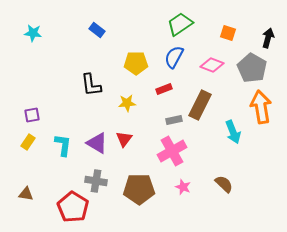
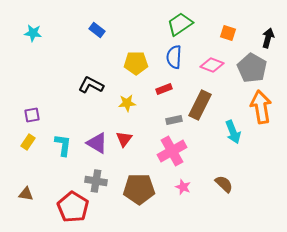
blue semicircle: rotated 25 degrees counterclockwise
black L-shape: rotated 125 degrees clockwise
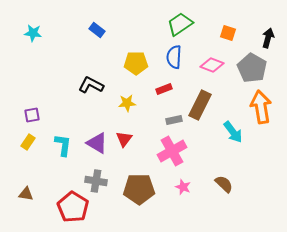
cyan arrow: rotated 15 degrees counterclockwise
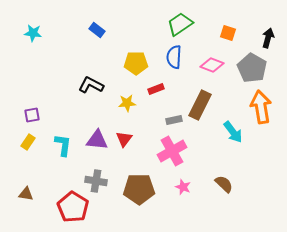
red rectangle: moved 8 px left
purple triangle: moved 3 px up; rotated 25 degrees counterclockwise
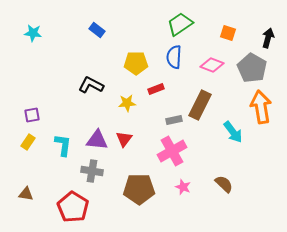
gray cross: moved 4 px left, 10 px up
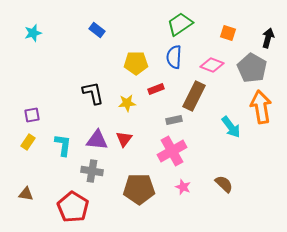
cyan star: rotated 24 degrees counterclockwise
black L-shape: moved 2 px right, 8 px down; rotated 50 degrees clockwise
brown rectangle: moved 6 px left, 9 px up
cyan arrow: moved 2 px left, 5 px up
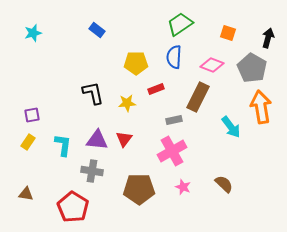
brown rectangle: moved 4 px right, 1 px down
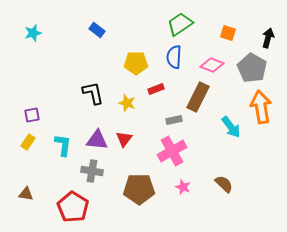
yellow star: rotated 24 degrees clockwise
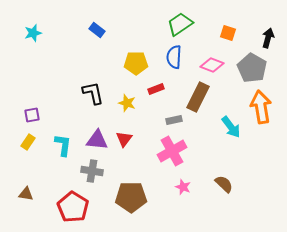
brown pentagon: moved 8 px left, 8 px down
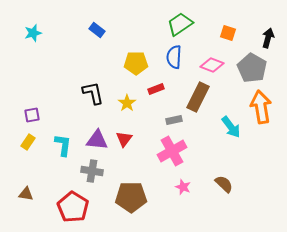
yellow star: rotated 18 degrees clockwise
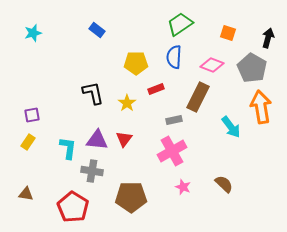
cyan L-shape: moved 5 px right, 3 px down
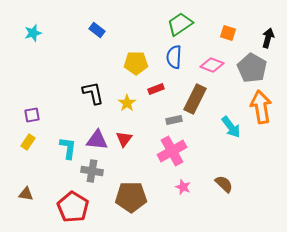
brown rectangle: moved 3 px left, 2 px down
